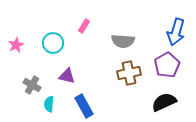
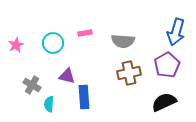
pink rectangle: moved 1 px right, 7 px down; rotated 48 degrees clockwise
blue rectangle: moved 9 px up; rotated 25 degrees clockwise
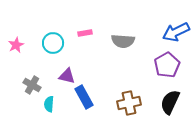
blue arrow: rotated 48 degrees clockwise
brown cross: moved 30 px down
blue rectangle: rotated 25 degrees counterclockwise
black semicircle: moved 6 px right; rotated 40 degrees counterclockwise
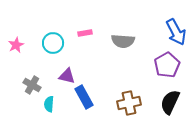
blue arrow: rotated 92 degrees counterclockwise
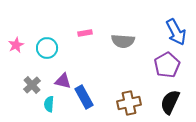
cyan circle: moved 6 px left, 5 px down
purple triangle: moved 4 px left, 5 px down
gray cross: rotated 18 degrees clockwise
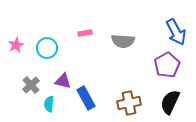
gray cross: moved 1 px left
blue rectangle: moved 2 px right, 1 px down
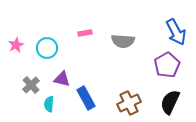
purple triangle: moved 1 px left, 2 px up
brown cross: rotated 15 degrees counterclockwise
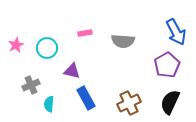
purple triangle: moved 10 px right, 8 px up
gray cross: rotated 18 degrees clockwise
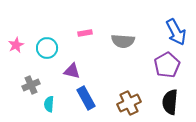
black semicircle: rotated 20 degrees counterclockwise
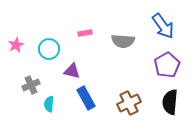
blue arrow: moved 13 px left, 6 px up; rotated 8 degrees counterclockwise
cyan circle: moved 2 px right, 1 px down
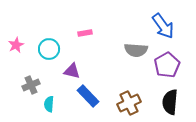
gray semicircle: moved 13 px right, 9 px down
blue rectangle: moved 2 px right, 2 px up; rotated 15 degrees counterclockwise
